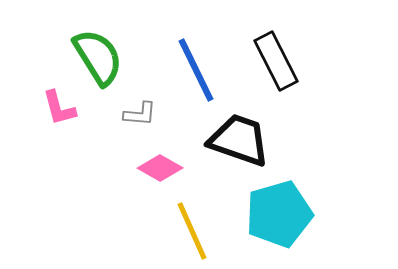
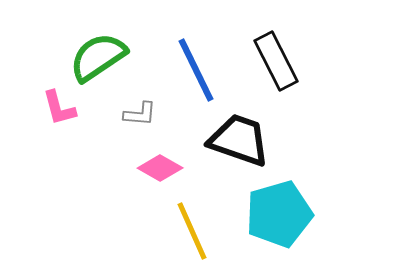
green semicircle: rotated 92 degrees counterclockwise
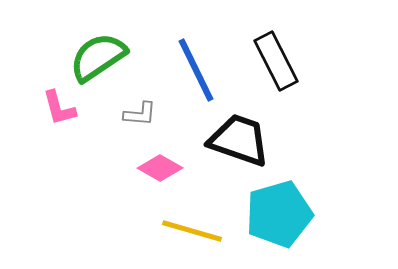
yellow line: rotated 50 degrees counterclockwise
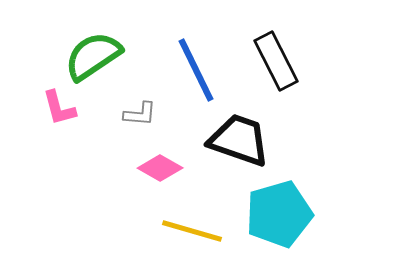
green semicircle: moved 5 px left, 1 px up
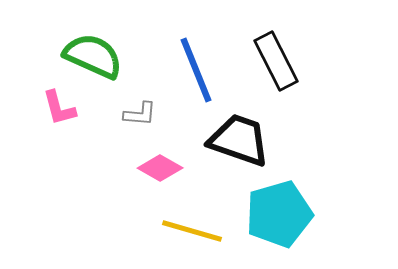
green semicircle: rotated 58 degrees clockwise
blue line: rotated 4 degrees clockwise
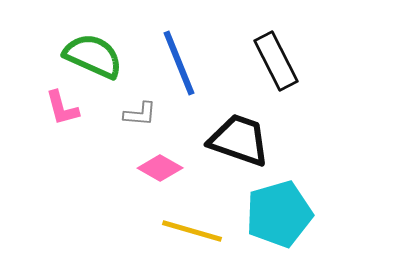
blue line: moved 17 px left, 7 px up
pink L-shape: moved 3 px right
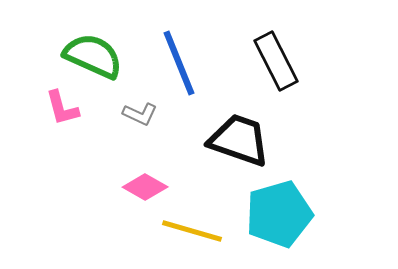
gray L-shape: rotated 20 degrees clockwise
pink diamond: moved 15 px left, 19 px down
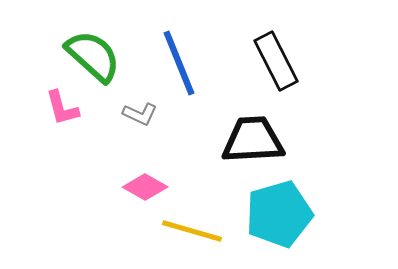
green semicircle: rotated 18 degrees clockwise
black trapezoid: moved 14 px right; rotated 22 degrees counterclockwise
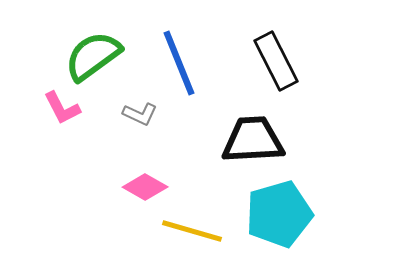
green semicircle: rotated 78 degrees counterclockwise
pink L-shape: rotated 12 degrees counterclockwise
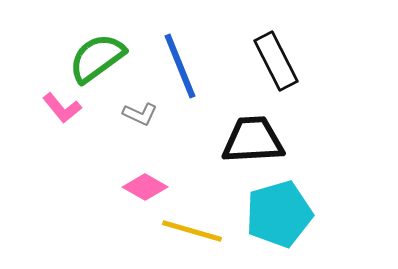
green semicircle: moved 4 px right, 2 px down
blue line: moved 1 px right, 3 px down
pink L-shape: rotated 12 degrees counterclockwise
